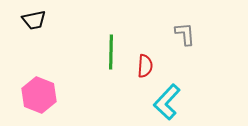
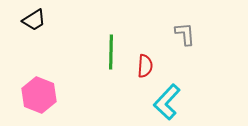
black trapezoid: rotated 20 degrees counterclockwise
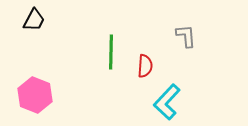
black trapezoid: rotated 30 degrees counterclockwise
gray L-shape: moved 1 px right, 2 px down
pink hexagon: moved 4 px left
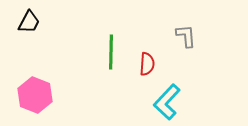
black trapezoid: moved 5 px left, 2 px down
red semicircle: moved 2 px right, 2 px up
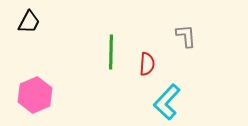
pink hexagon: rotated 16 degrees clockwise
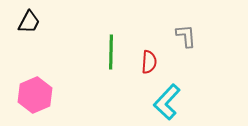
red semicircle: moved 2 px right, 2 px up
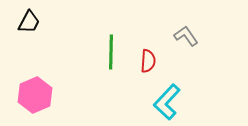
gray L-shape: rotated 30 degrees counterclockwise
red semicircle: moved 1 px left, 1 px up
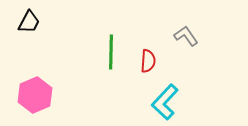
cyan L-shape: moved 2 px left
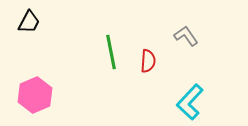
green line: rotated 12 degrees counterclockwise
cyan L-shape: moved 25 px right
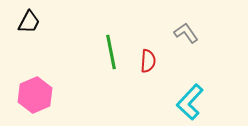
gray L-shape: moved 3 px up
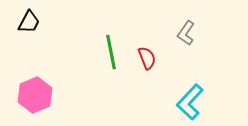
gray L-shape: rotated 110 degrees counterclockwise
red semicircle: moved 1 px left, 3 px up; rotated 25 degrees counterclockwise
